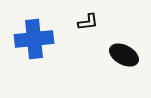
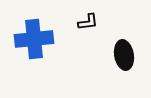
black ellipse: rotated 52 degrees clockwise
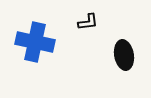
blue cross: moved 1 px right, 3 px down; rotated 18 degrees clockwise
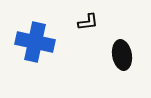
black ellipse: moved 2 px left
